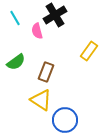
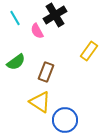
pink semicircle: rotated 14 degrees counterclockwise
yellow triangle: moved 1 px left, 2 px down
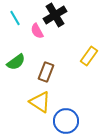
yellow rectangle: moved 5 px down
blue circle: moved 1 px right, 1 px down
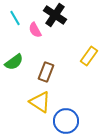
black cross: rotated 25 degrees counterclockwise
pink semicircle: moved 2 px left, 1 px up
green semicircle: moved 2 px left
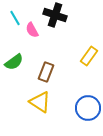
black cross: rotated 15 degrees counterclockwise
pink semicircle: moved 3 px left
blue circle: moved 22 px right, 13 px up
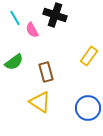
brown rectangle: rotated 36 degrees counterclockwise
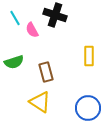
yellow rectangle: rotated 36 degrees counterclockwise
green semicircle: rotated 18 degrees clockwise
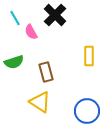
black cross: rotated 25 degrees clockwise
pink semicircle: moved 1 px left, 2 px down
blue circle: moved 1 px left, 3 px down
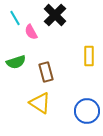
green semicircle: moved 2 px right
yellow triangle: moved 1 px down
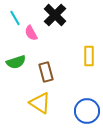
pink semicircle: moved 1 px down
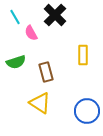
cyan line: moved 1 px up
yellow rectangle: moved 6 px left, 1 px up
